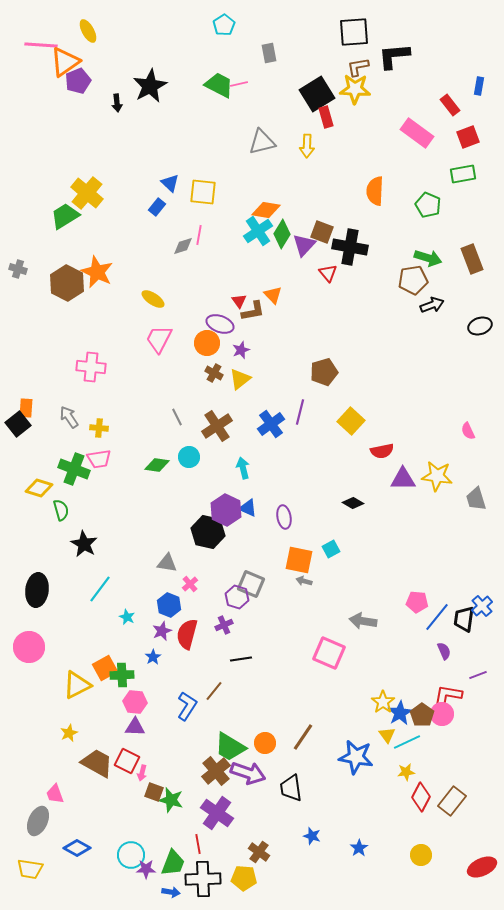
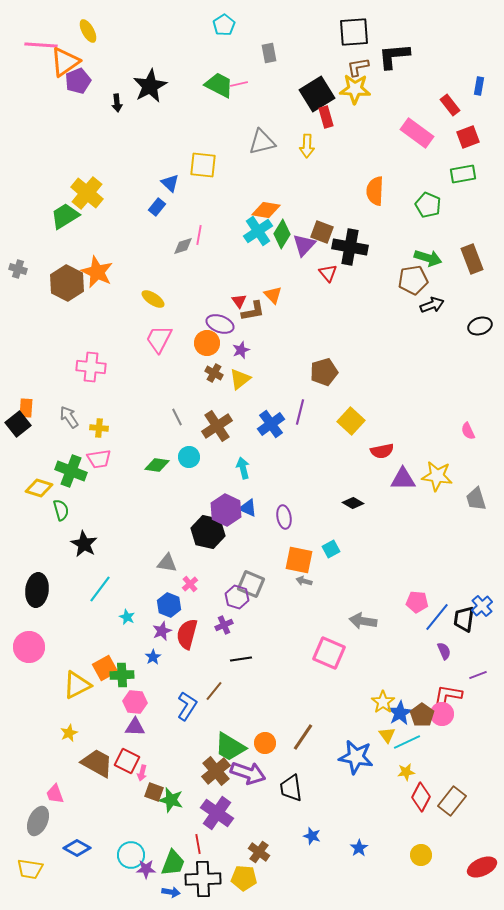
yellow square at (203, 192): moved 27 px up
green cross at (74, 469): moved 3 px left, 2 px down
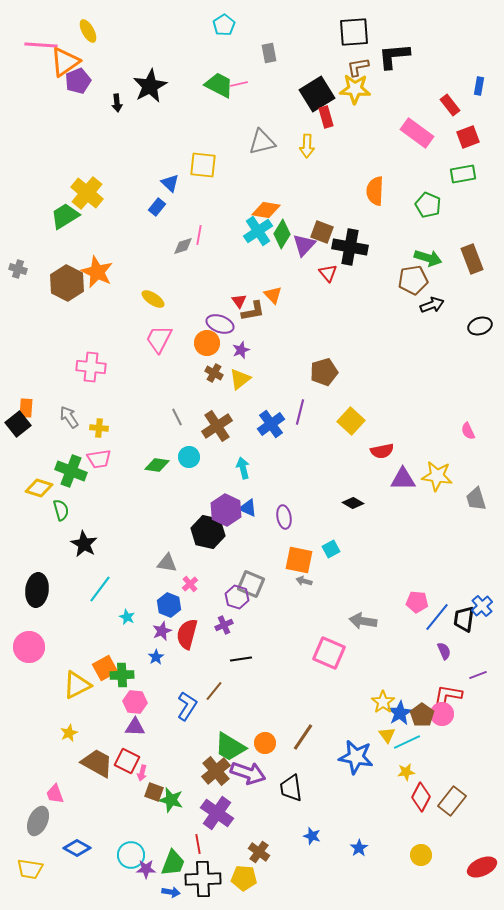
blue star at (153, 657): moved 3 px right
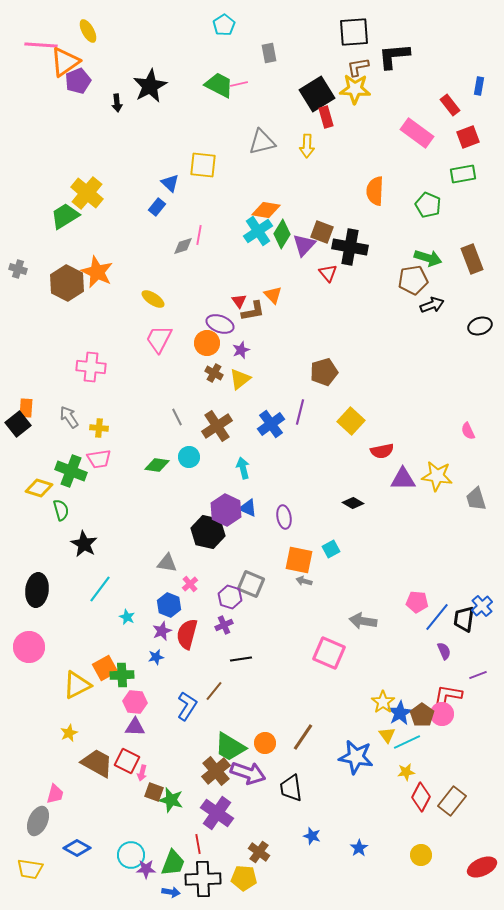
purple hexagon at (237, 597): moved 7 px left
blue star at (156, 657): rotated 21 degrees clockwise
pink trapezoid at (55, 794): rotated 145 degrees counterclockwise
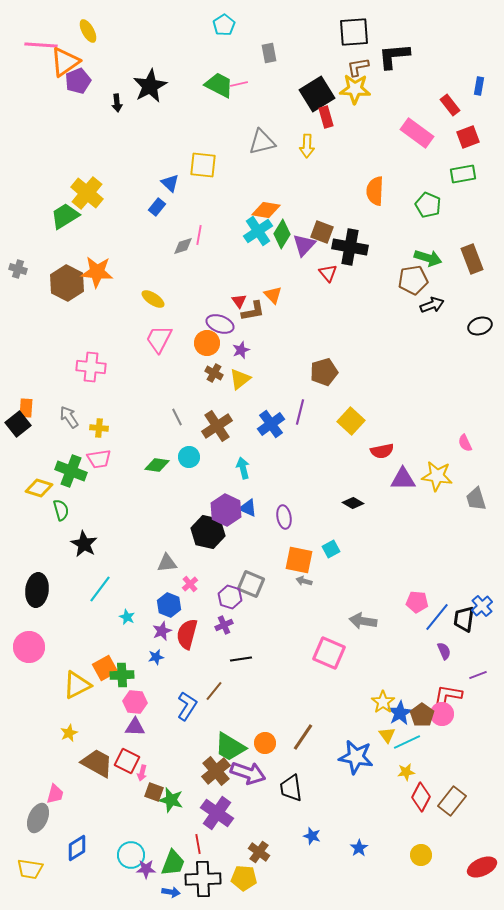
orange star at (97, 272): rotated 20 degrees counterclockwise
pink semicircle at (468, 431): moved 3 px left, 12 px down
gray triangle at (167, 563): rotated 15 degrees counterclockwise
gray ellipse at (38, 821): moved 3 px up
blue diamond at (77, 848): rotated 60 degrees counterclockwise
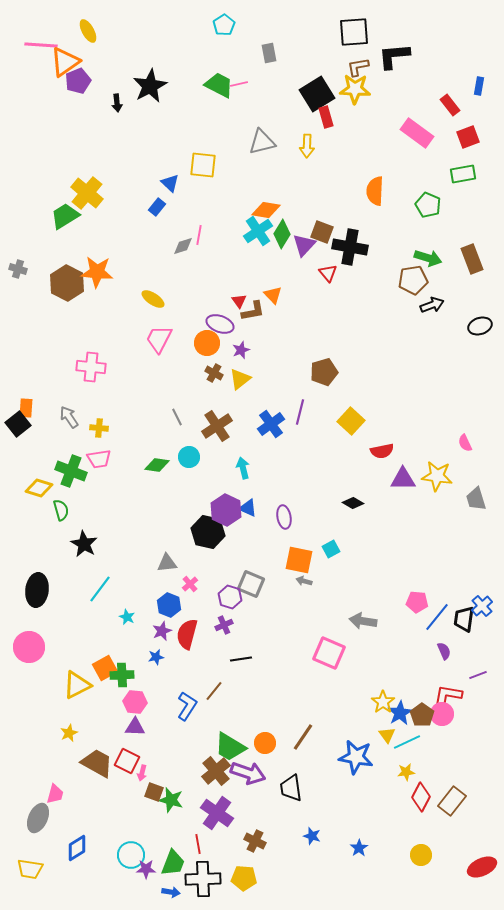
brown cross at (259, 852): moved 4 px left, 11 px up; rotated 10 degrees counterclockwise
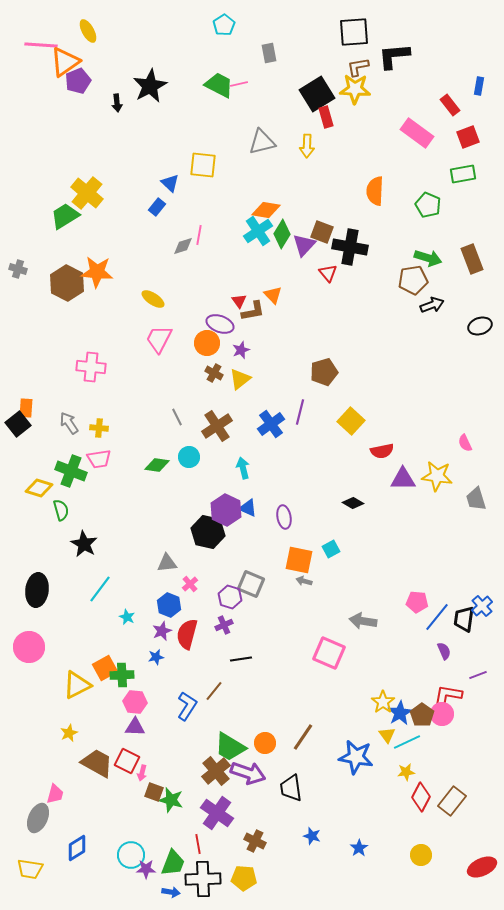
gray arrow at (69, 417): moved 6 px down
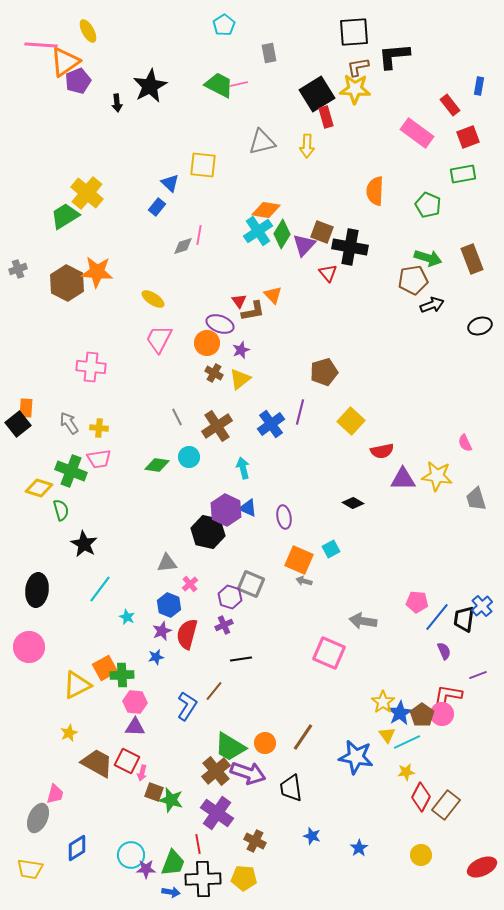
gray cross at (18, 269): rotated 36 degrees counterclockwise
orange square at (299, 560): rotated 12 degrees clockwise
brown rectangle at (452, 801): moved 6 px left, 4 px down
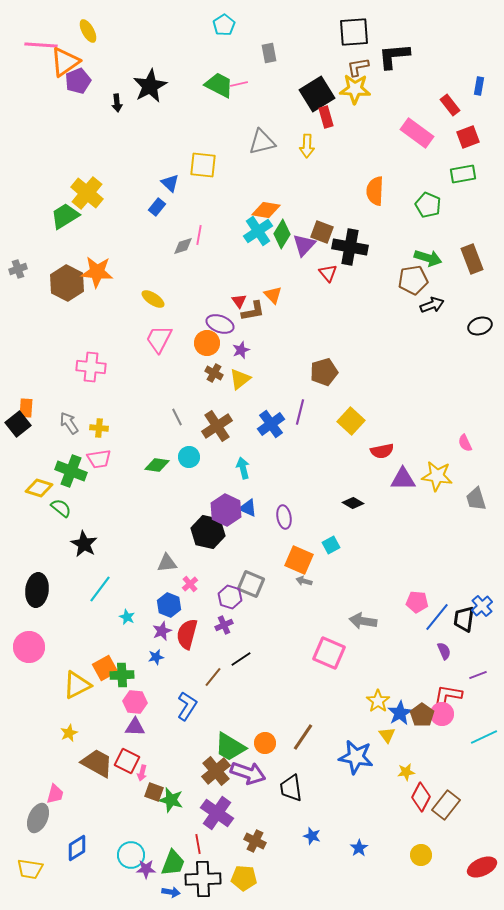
green semicircle at (61, 510): moved 2 px up; rotated 35 degrees counterclockwise
cyan square at (331, 549): moved 4 px up
black line at (241, 659): rotated 25 degrees counterclockwise
brown line at (214, 691): moved 1 px left, 14 px up
yellow star at (383, 702): moved 5 px left, 1 px up
cyan line at (407, 742): moved 77 px right, 5 px up
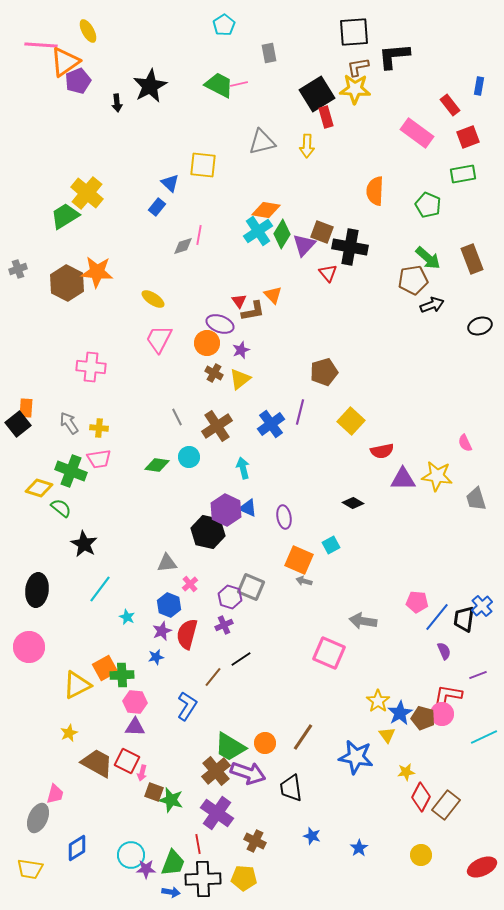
green arrow at (428, 258): rotated 24 degrees clockwise
gray square at (251, 584): moved 3 px down
brown pentagon at (422, 715): moved 1 px right, 3 px down; rotated 20 degrees counterclockwise
